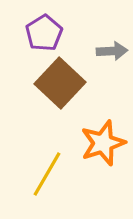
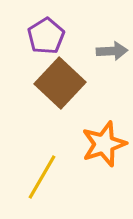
purple pentagon: moved 2 px right, 3 px down
orange star: moved 1 px right, 1 px down
yellow line: moved 5 px left, 3 px down
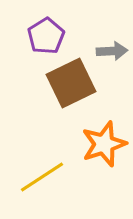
brown square: moved 11 px right; rotated 21 degrees clockwise
yellow line: rotated 27 degrees clockwise
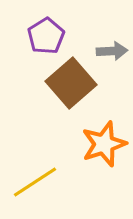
brown square: rotated 15 degrees counterclockwise
yellow line: moved 7 px left, 5 px down
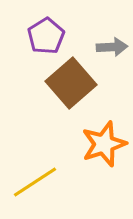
gray arrow: moved 4 px up
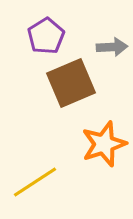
brown square: rotated 18 degrees clockwise
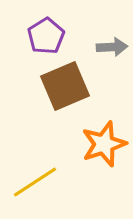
brown square: moved 6 px left, 3 px down
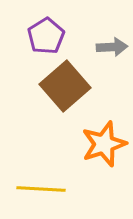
brown square: rotated 18 degrees counterclockwise
yellow line: moved 6 px right, 7 px down; rotated 36 degrees clockwise
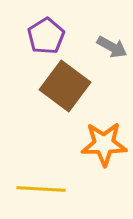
gray arrow: rotated 32 degrees clockwise
brown square: rotated 12 degrees counterclockwise
orange star: rotated 18 degrees clockwise
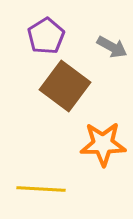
orange star: moved 1 px left
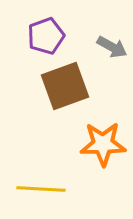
purple pentagon: rotated 12 degrees clockwise
brown square: rotated 33 degrees clockwise
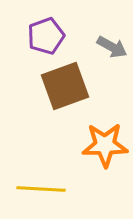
orange star: moved 2 px right, 1 px down
